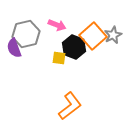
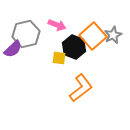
purple semicircle: moved 1 px left, 1 px down; rotated 114 degrees counterclockwise
orange L-shape: moved 11 px right, 18 px up
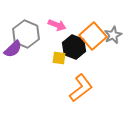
gray hexagon: rotated 24 degrees counterclockwise
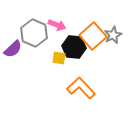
gray hexagon: moved 8 px right, 1 px up
black hexagon: rotated 15 degrees counterclockwise
orange L-shape: rotated 96 degrees counterclockwise
